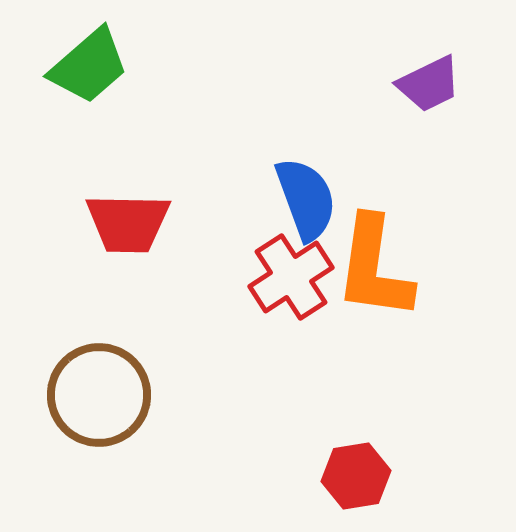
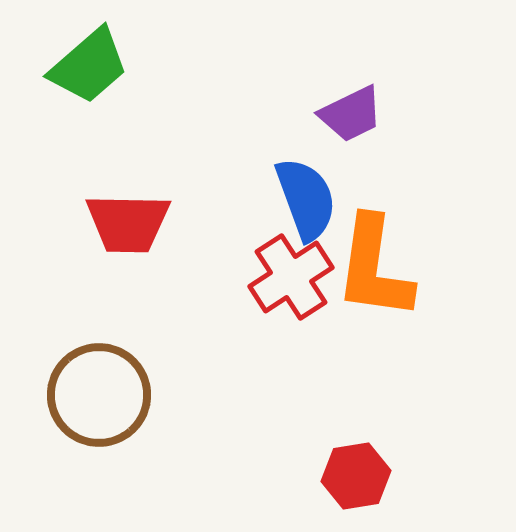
purple trapezoid: moved 78 px left, 30 px down
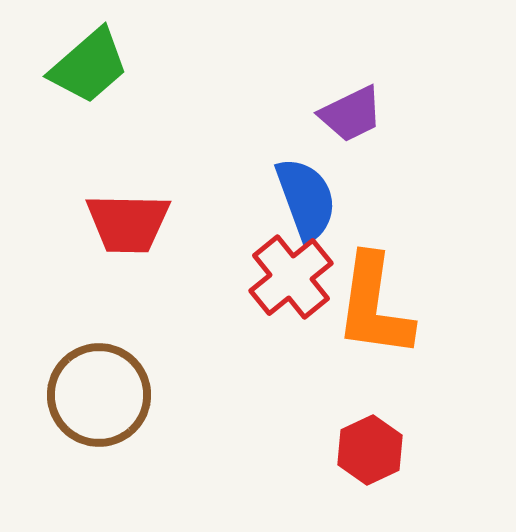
orange L-shape: moved 38 px down
red cross: rotated 6 degrees counterclockwise
red hexagon: moved 14 px right, 26 px up; rotated 16 degrees counterclockwise
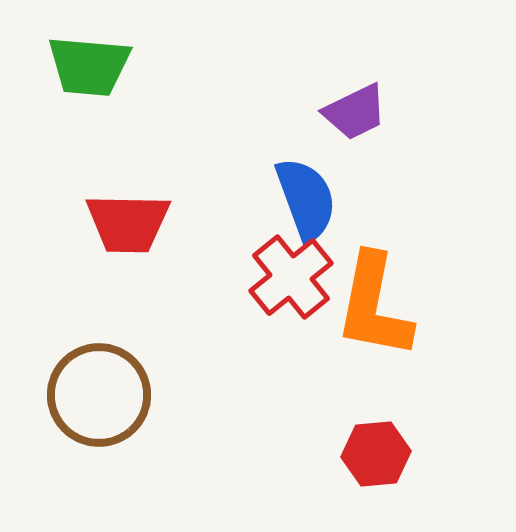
green trapezoid: rotated 46 degrees clockwise
purple trapezoid: moved 4 px right, 2 px up
orange L-shape: rotated 3 degrees clockwise
red hexagon: moved 6 px right, 4 px down; rotated 20 degrees clockwise
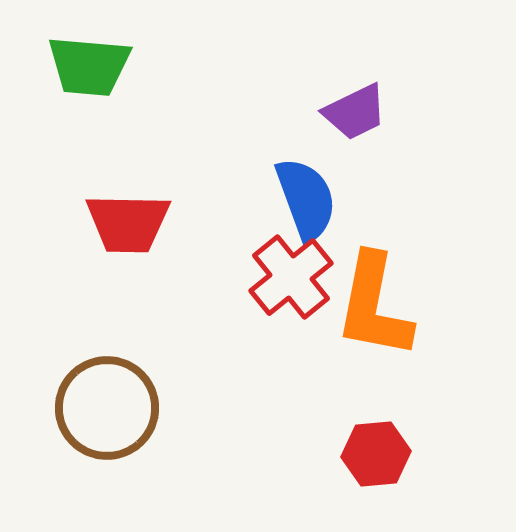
brown circle: moved 8 px right, 13 px down
